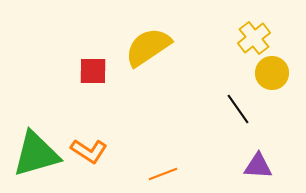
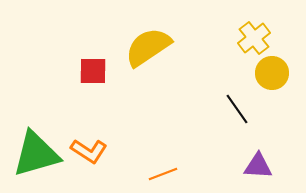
black line: moved 1 px left
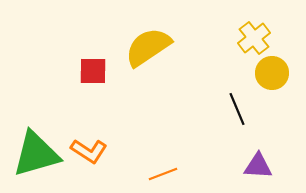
black line: rotated 12 degrees clockwise
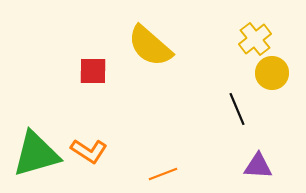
yellow cross: moved 1 px right, 1 px down
yellow semicircle: moved 2 px right, 1 px up; rotated 105 degrees counterclockwise
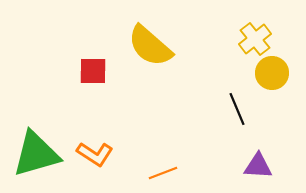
orange L-shape: moved 6 px right, 3 px down
orange line: moved 1 px up
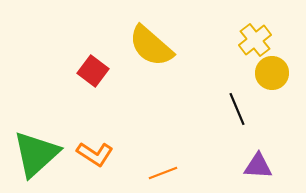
yellow cross: moved 1 px down
yellow semicircle: moved 1 px right
red square: rotated 36 degrees clockwise
green triangle: rotated 26 degrees counterclockwise
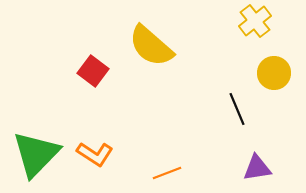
yellow cross: moved 19 px up
yellow circle: moved 2 px right
green triangle: rotated 4 degrees counterclockwise
purple triangle: moved 1 px left, 2 px down; rotated 12 degrees counterclockwise
orange line: moved 4 px right
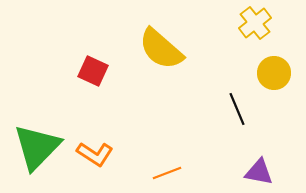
yellow cross: moved 2 px down
yellow semicircle: moved 10 px right, 3 px down
red square: rotated 12 degrees counterclockwise
green triangle: moved 1 px right, 7 px up
purple triangle: moved 2 px right, 4 px down; rotated 20 degrees clockwise
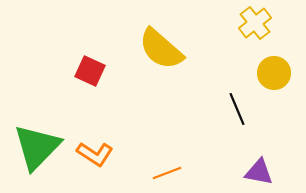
red square: moved 3 px left
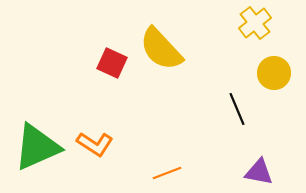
yellow semicircle: rotated 6 degrees clockwise
red square: moved 22 px right, 8 px up
green triangle: rotated 22 degrees clockwise
orange L-shape: moved 10 px up
